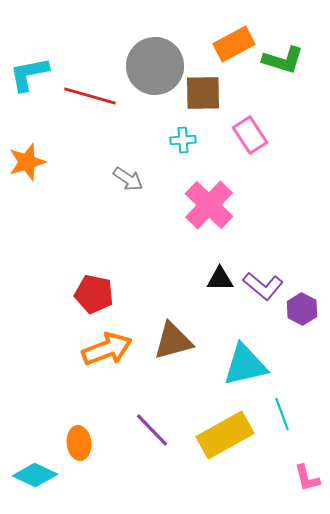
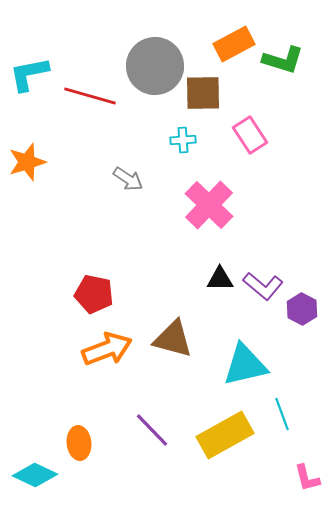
brown triangle: moved 2 px up; rotated 30 degrees clockwise
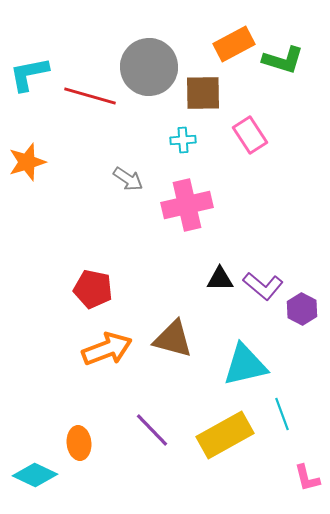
gray circle: moved 6 px left, 1 px down
pink cross: moved 22 px left; rotated 33 degrees clockwise
red pentagon: moved 1 px left, 5 px up
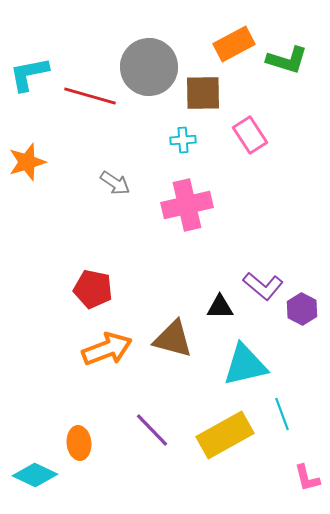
green L-shape: moved 4 px right
gray arrow: moved 13 px left, 4 px down
black triangle: moved 28 px down
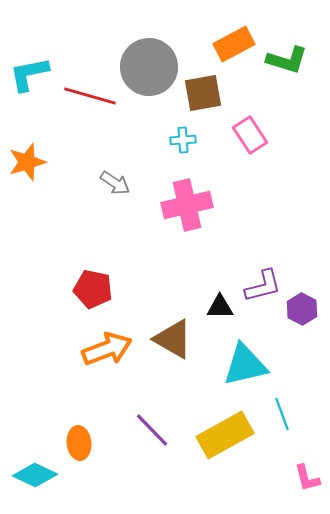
brown square: rotated 9 degrees counterclockwise
purple L-shape: rotated 54 degrees counterclockwise
brown triangle: rotated 15 degrees clockwise
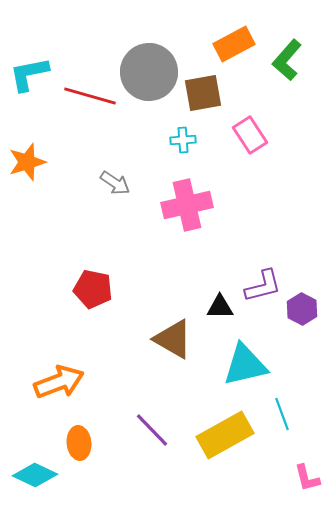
green L-shape: rotated 114 degrees clockwise
gray circle: moved 5 px down
orange arrow: moved 48 px left, 33 px down
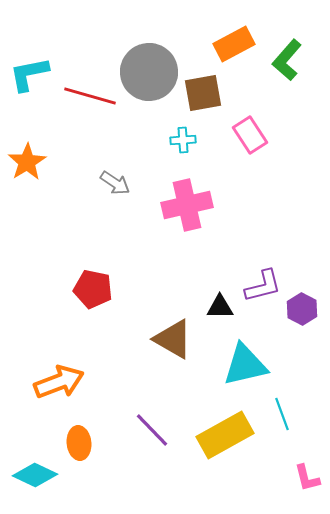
orange star: rotated 15 degrees counterclockwise
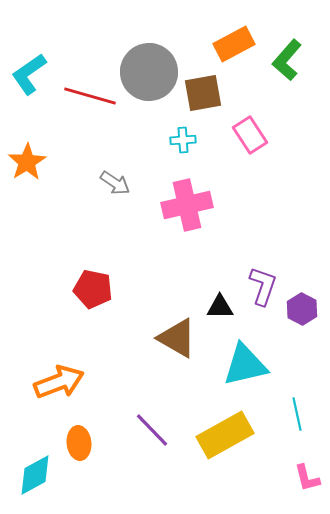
cyan L-shape: rotated 24 degrees counterclockwise
purple L-shape: rotated 57 degrees counterclockwise
brown triangle: moved 4 px right, 1 px up
cyan line: moved 15 px right; rotated 8 degrees clockwise
cyan diamond: rotated 54 degrees counterclockwise
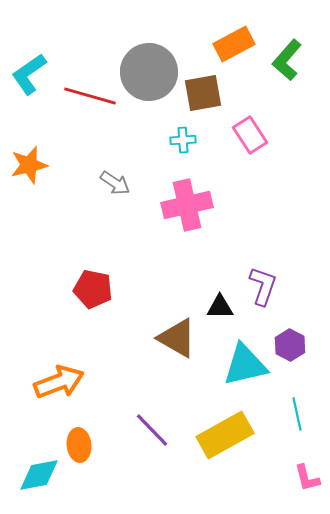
orange star: moved 2 px right, 3 px down; rotated 18 degrees clockwise
purple hexagon: moved 12 px left, 36 px down
orange ellipse: moved 2 px down
cyan diamond: moved 4 px right; rotated 18 degrees clockwise
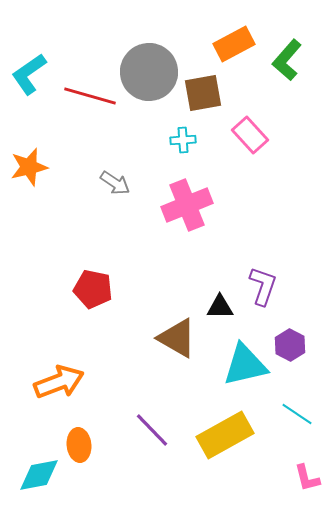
pink rectangle: rotated 9 degrees counterclockwise
orange star: moved 2 px down
pink cross: rotated 9 degrees counterclockwise
cyan line: rotated 44 degrees counterclockwise
